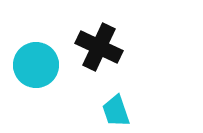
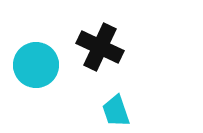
black cross: moved 1 px right
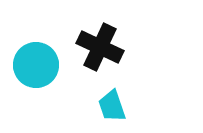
cyan trapezoid: moved 4 px left, 5 px up
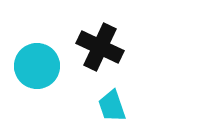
cyan circle: moved 1 px right, 1 px down
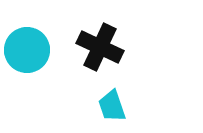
cyan circle: moved 10 px left, 16 px up
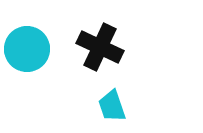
cyan circle: moved 1 px up
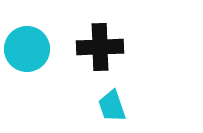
black cross: rotated 27 degrees counterclockwise
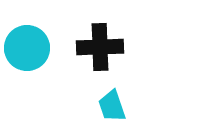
cyan circle: moved 1 px up
